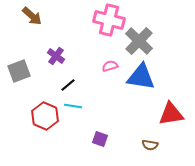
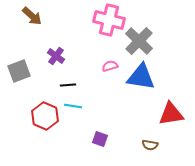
black line: rotated 35 degrees clockwise
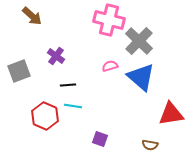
blue triangle: rotated 32 degrees clockwise
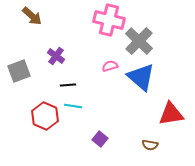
purple square: rotated 21 degrees clockwise
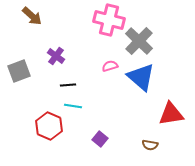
red hexagon: moved 4 px right, 10 px down
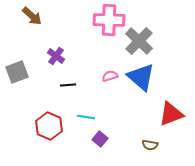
pink cross: rotated 12 degrees counterclockwise
pink semicircle: moved 10 px down
gray square: moved 2 px left, 1 px down
cyan line: moved 13 px right, 11 px down
red triangle: rotated 12 degrees counterclockwise
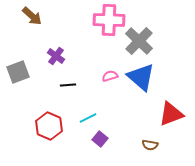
gray square: moved 1 px right
cyan line: moved 2 px right, 1 px down; rotated 36 degrees counterclockwise
